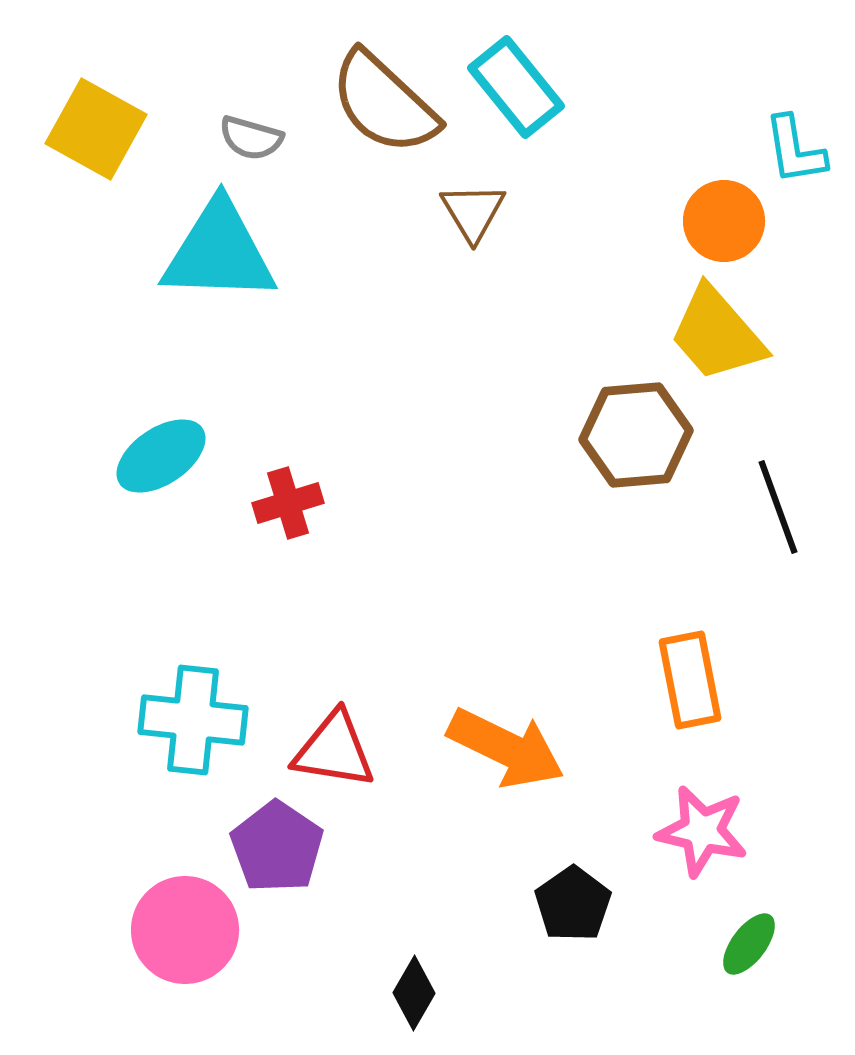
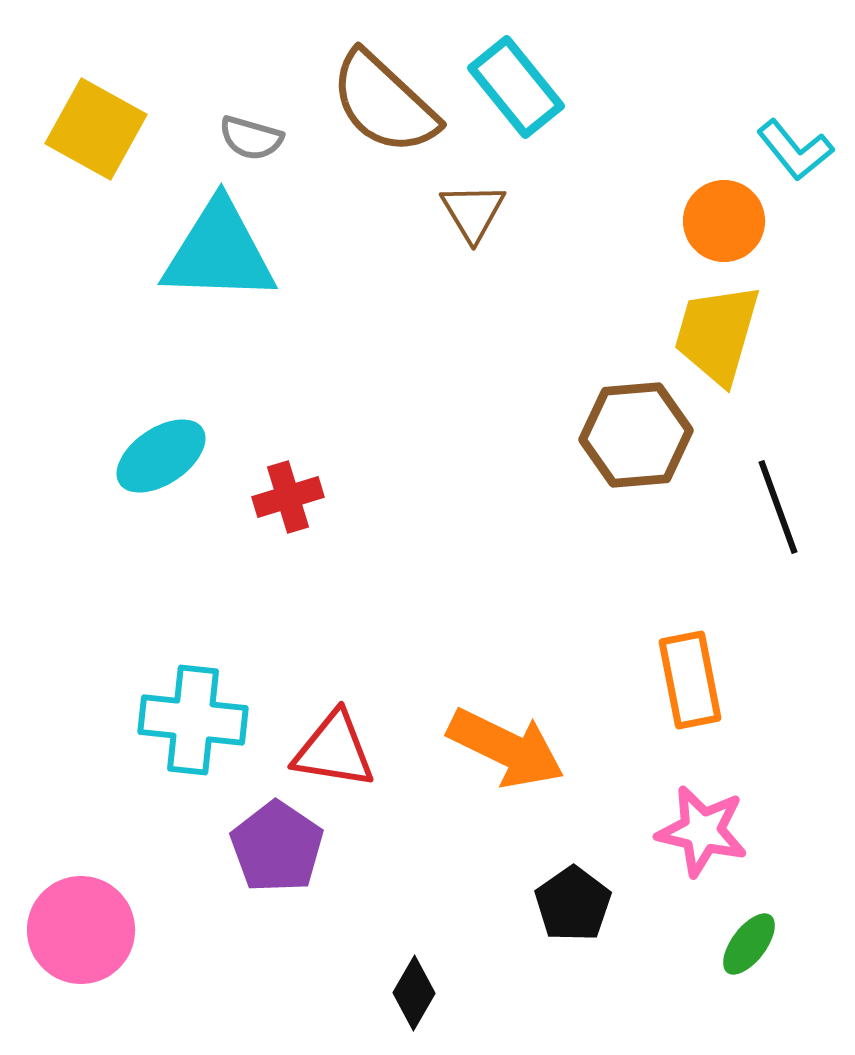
cyan L-shape: rotated 30 degrees counterclockwise
yellow trapezoid: rotated 57 degrees clockwise
red cross: moved 6 px up
pink circle: moved 104 px left
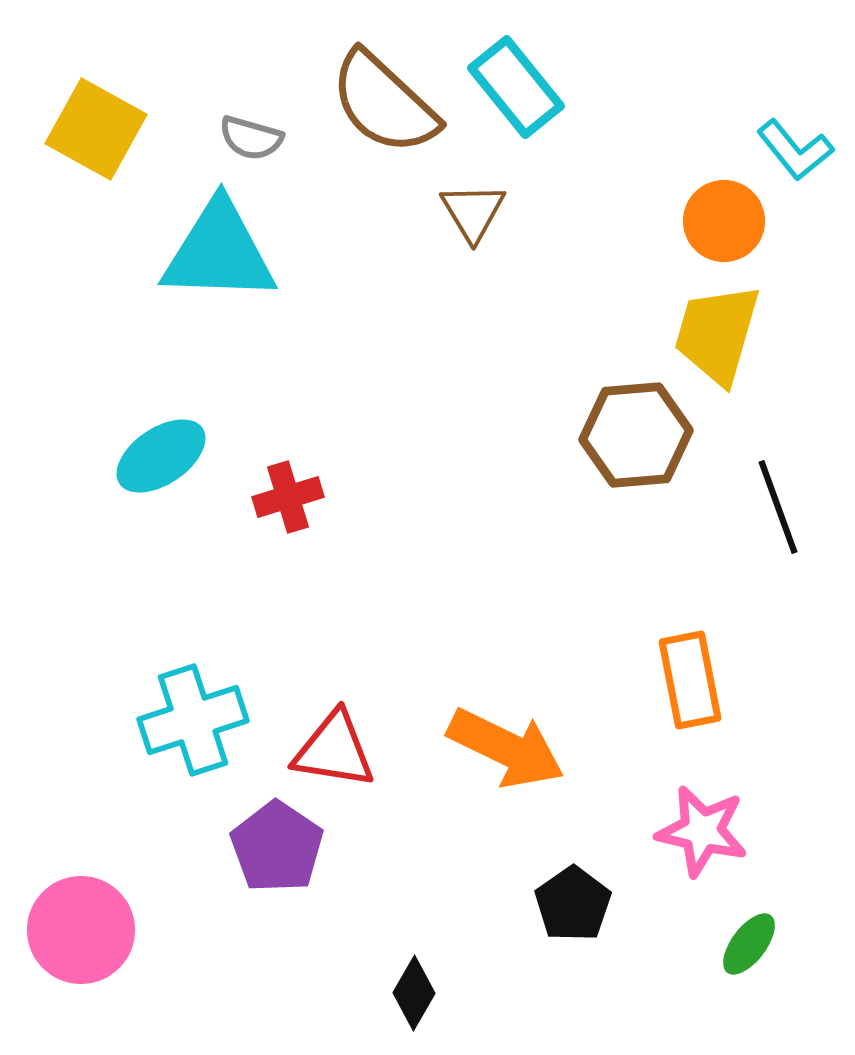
cyan cross: rotated 24 degrees counterclockwise
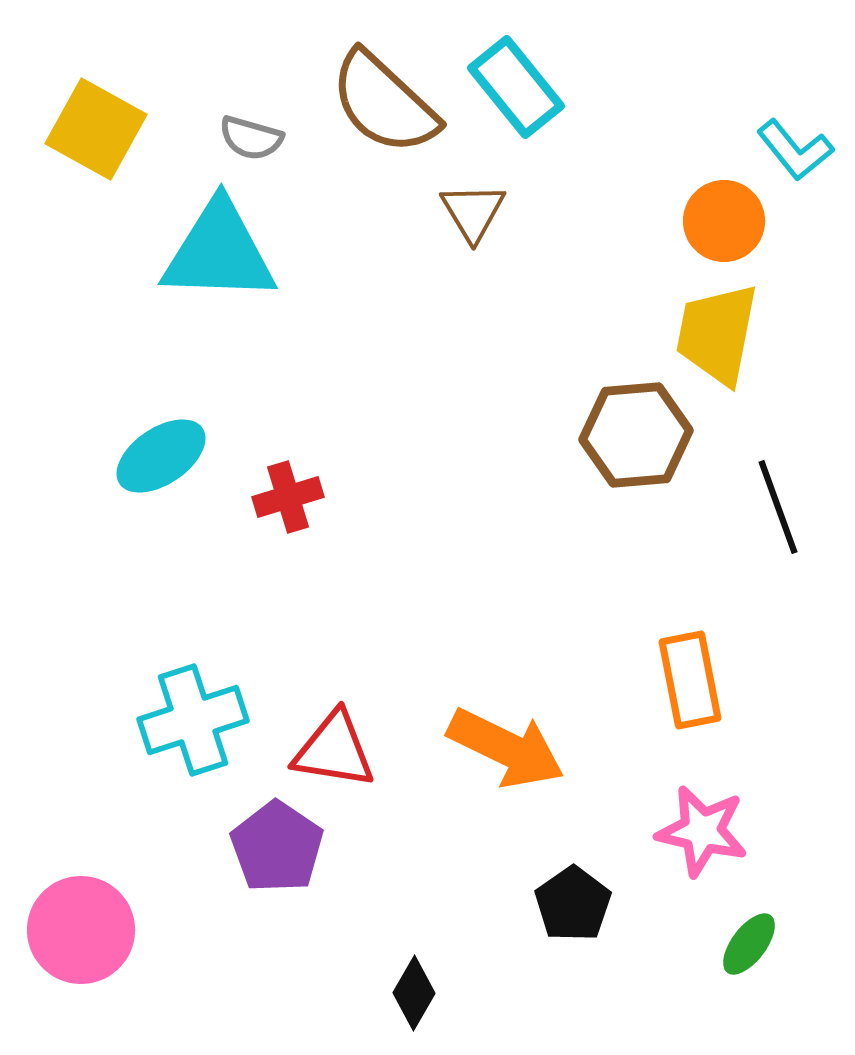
yellow trapezoid: rotated 5 degrees counterclockwise
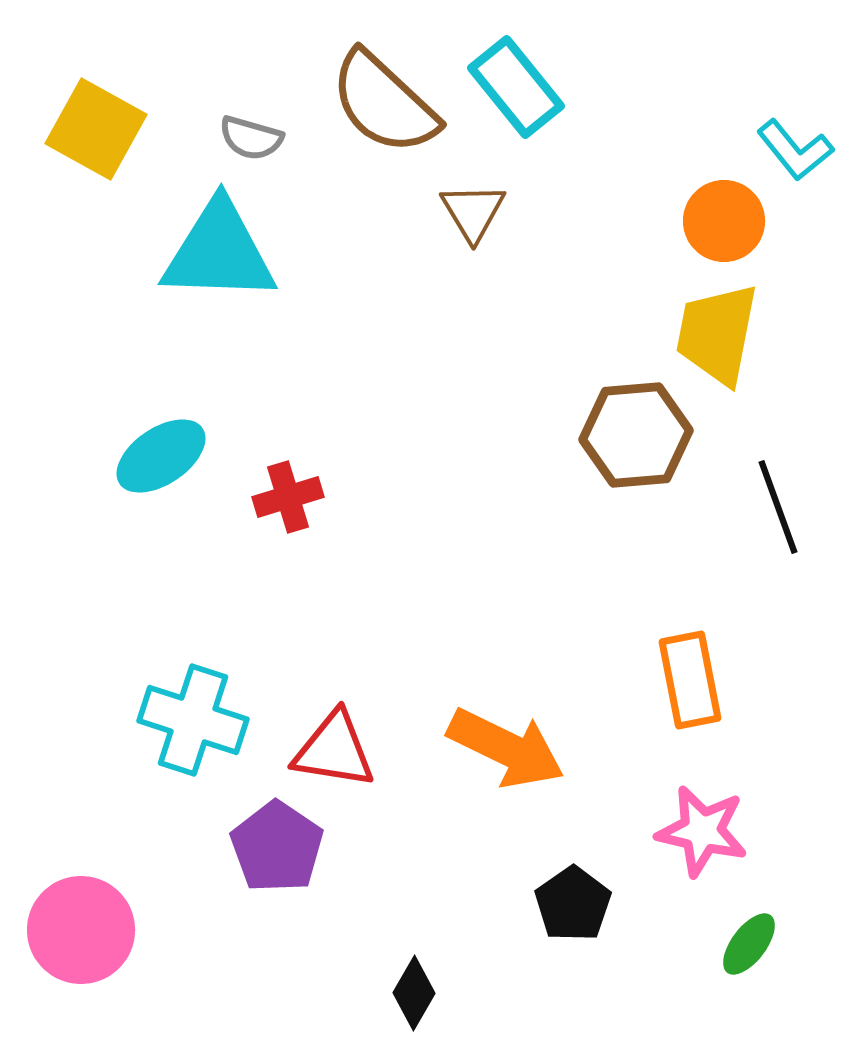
cyan cross: rotated 36 degrees clockwise
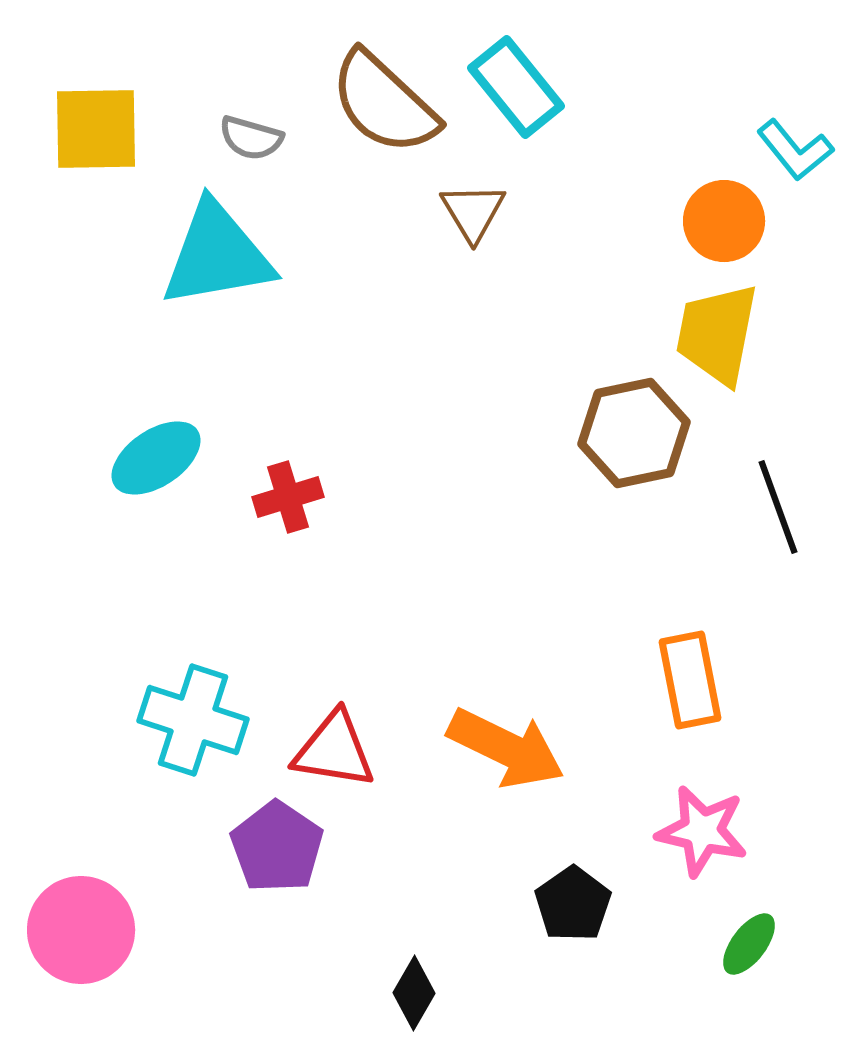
yellow square: rotated 30 degrees counterclockwise
cyan triangle: moved 2 px left, 3 px down; rotated 12 degrees counterclockwise
brown hexagon: moved 2 px left, 2 px up; rotated 7 degrees counterclockwise
cyan ellipse: moved 5 px left, 2 px down
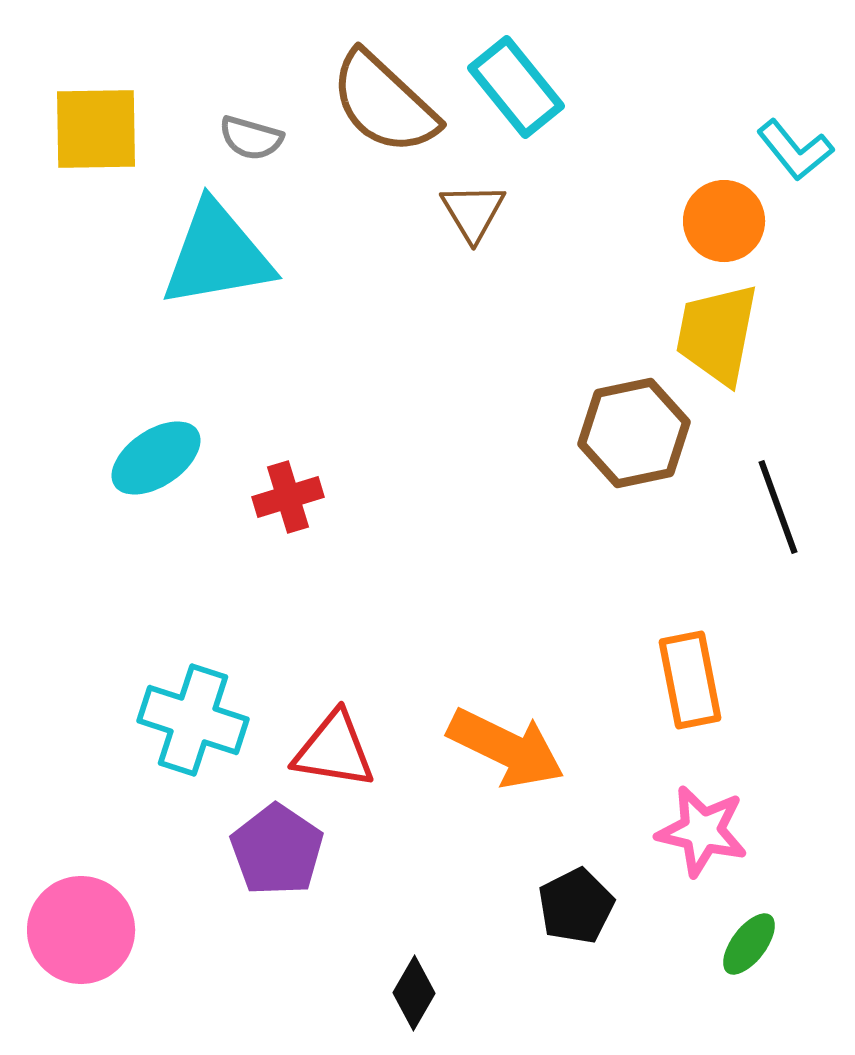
purple pentagon: moved 3 px down
black pentagon: moved 3 px right, 2 px down; rotated 8 degrees clockwise
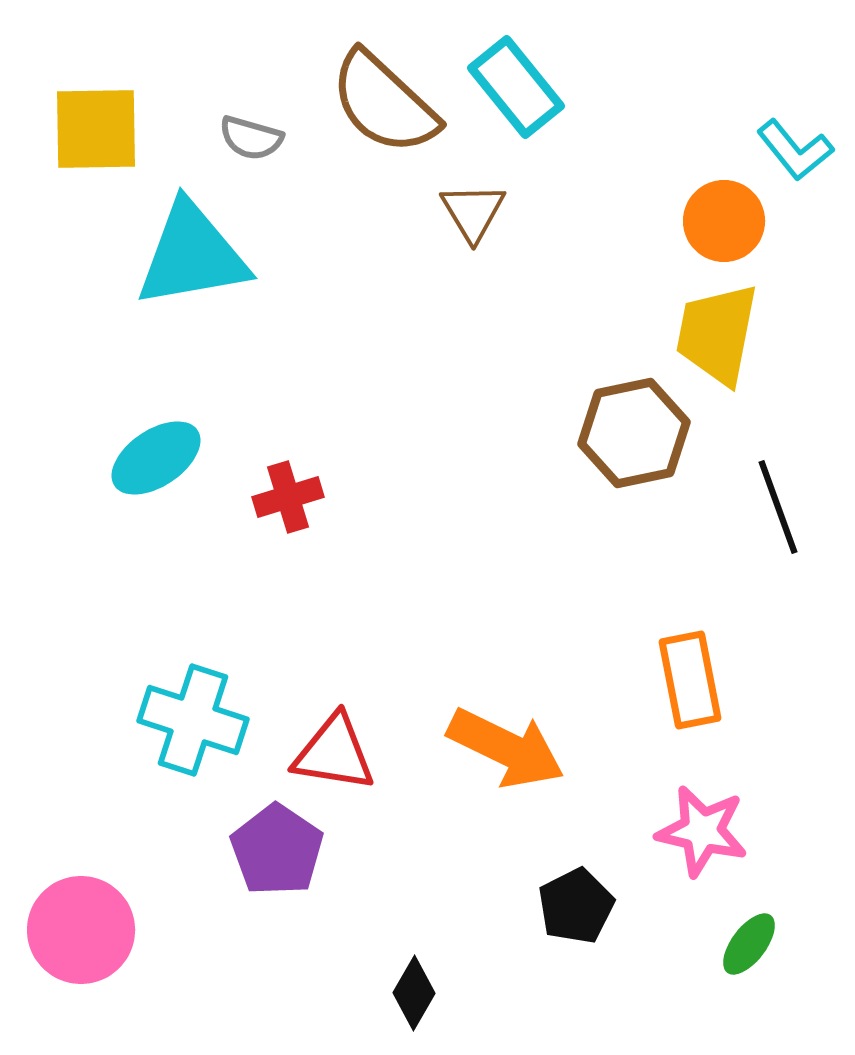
cyan triangle: moved 25 px left
red triangle: moved 3 px down
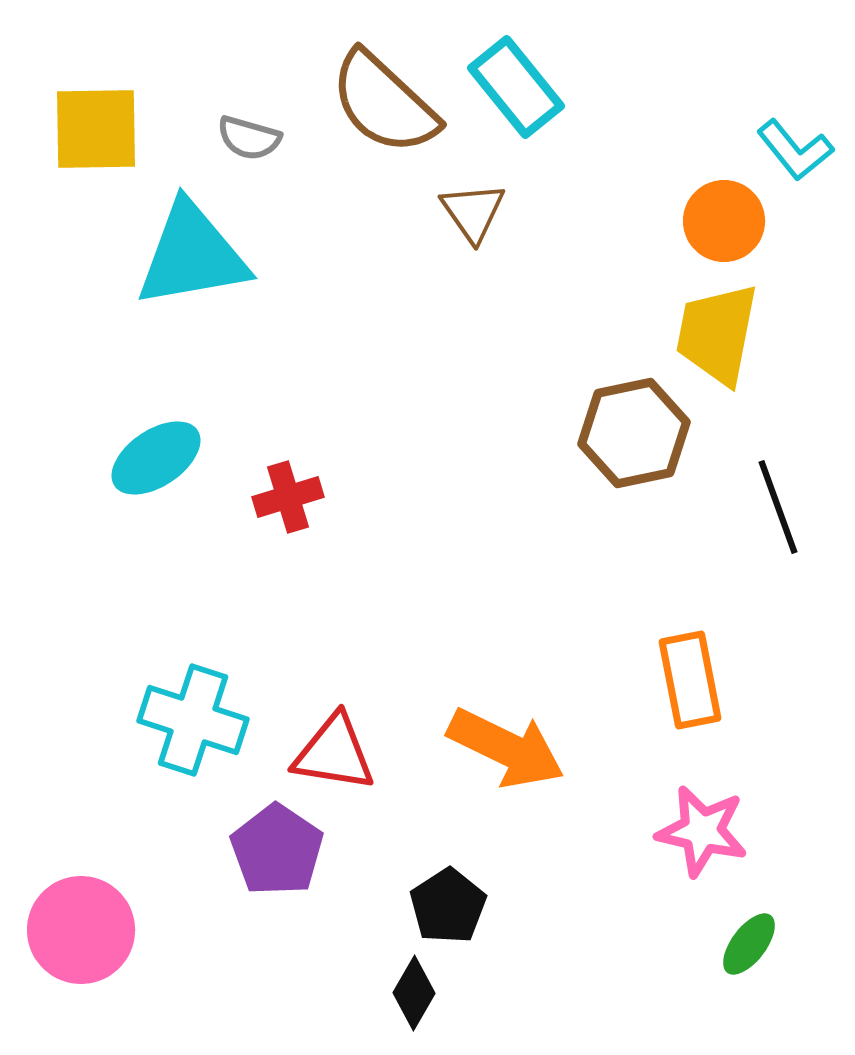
gray semicircle: moved 2 px left
brown triangle: rotated 4 degrees counterclockwise
black pentagon: moved 128 px left; rotated 6 degrees counterclockwise
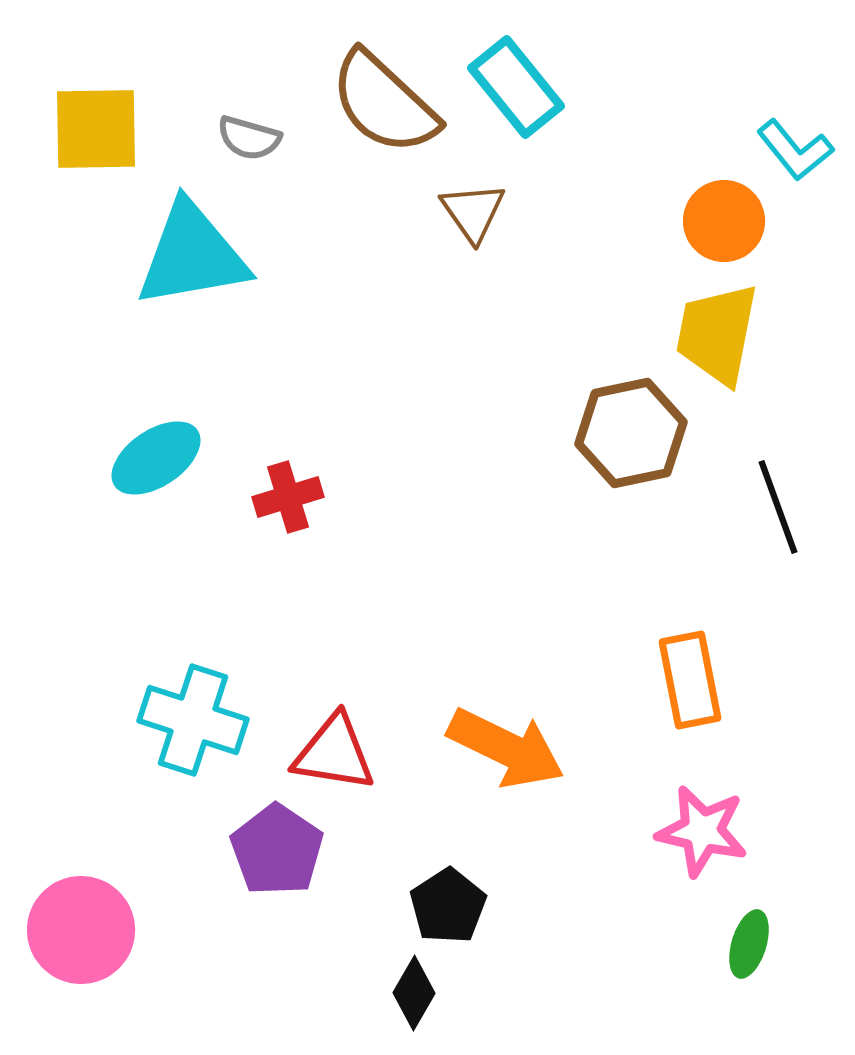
brown hexagon: moved 3 px left
green ellipse: rotated 20 degrees counterclockwise
